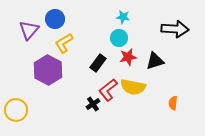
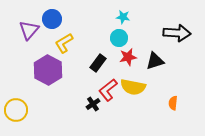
blue circle: moved 3 px left
black arrow: moved 2 px right, 4 px down
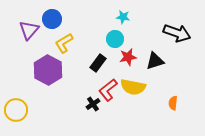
black arrow: rotated 16 degrees clockwise
cyan circle: moved 4 px left, 1 px down
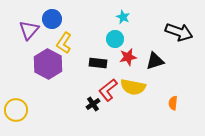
cyan star: rotated 16 degrees clockwise
black arrow: moved 2 px right, 1 px up
yellow L-shape: rotated 25 degrees counterclockwise
black rectangle: rotated 60 degrees clockwise
purple hexagon: moved 6 px up
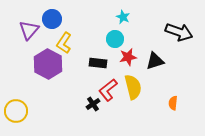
yellow semicircle: rotated 115 degrees counterclockwise
yellow circle: moved 1 px down
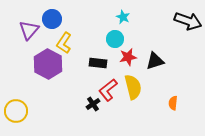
black arrow: moved 9 px right, 11 px up
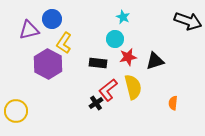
purple triangle: rotated 35 degrees clockwise
black cross: moved 3 px right, 1 px up
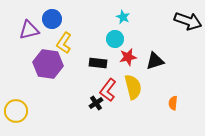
purple hexagon: rotated 20 degrees counterclockwise
red L-shape: rotated 15 degrees counterclockwise
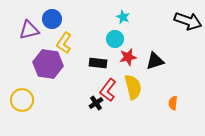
yellow circle: moved 6 px right, 11 px up
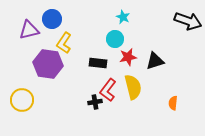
black cross: moved 1 px left, 1 px up; rotated 24 degrees clockwise
